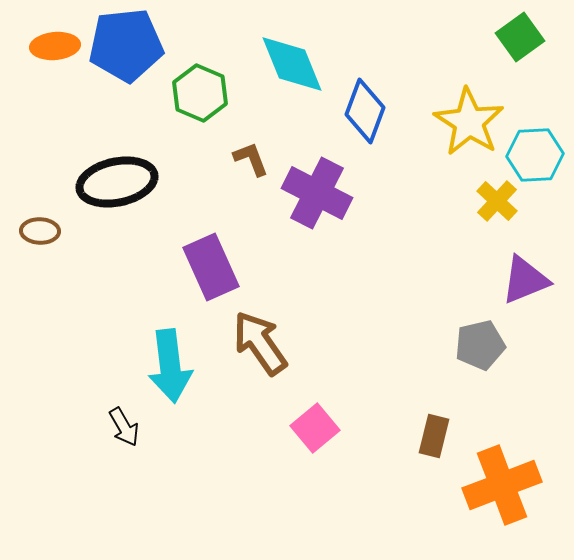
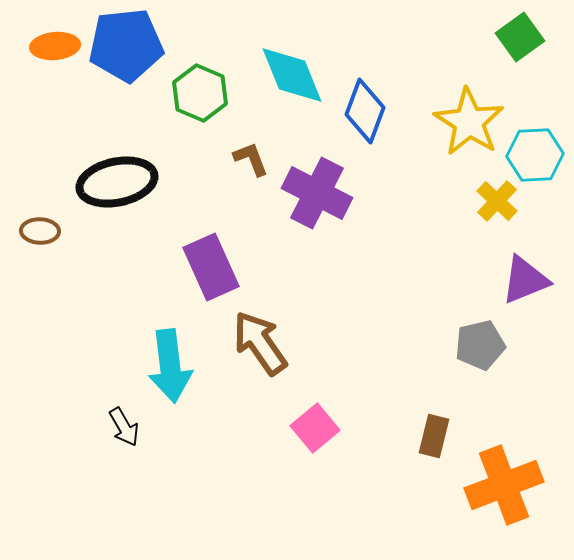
cyan diamond: moved 11 px down
orange cross: moved 2 px right
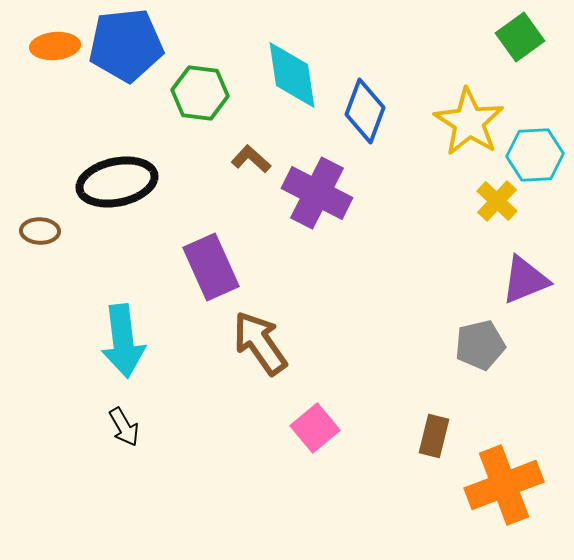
cyan diamond: rotated 14 degrees clockwise
green hexagon: rotated 16 degrees counterclockwise
brown L-shape: rotated 27 degrees counterclockwise
cyan arrow: moved 47 px left, 25 px up
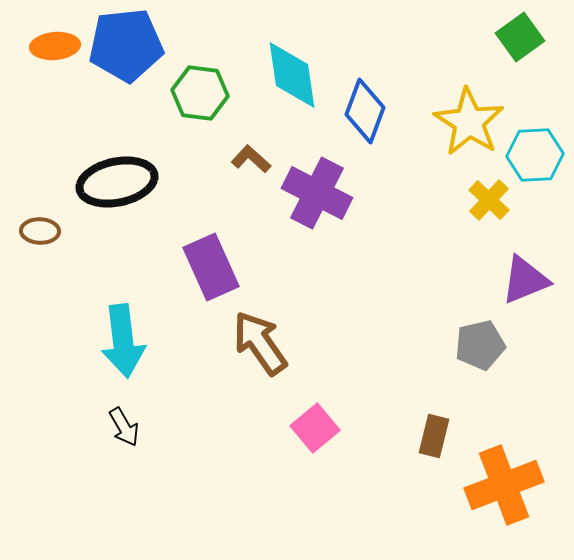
yellow cross: moved 8 px left, 1 px up
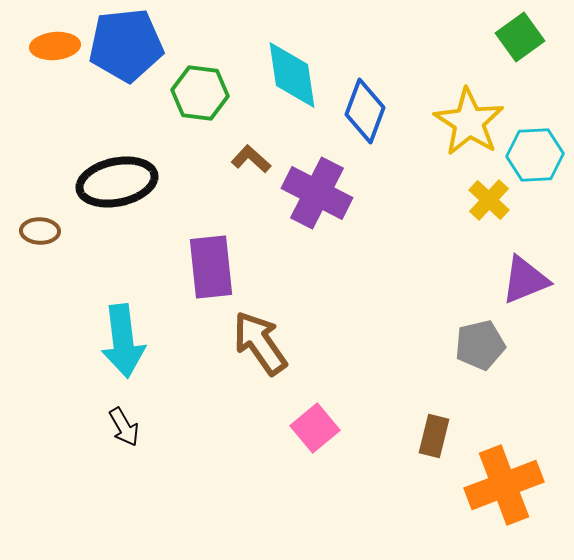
purple rectangle: rotated 18 degrees clockwise
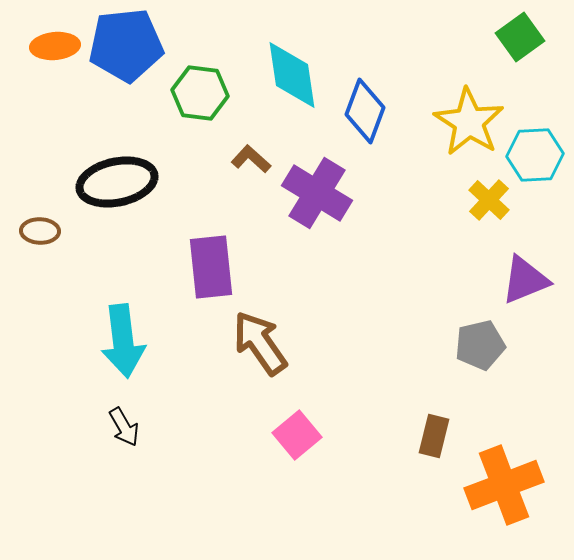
purple cross: rotated 4 degrees clockwise
pink square: moved 18 px left, 7 px down
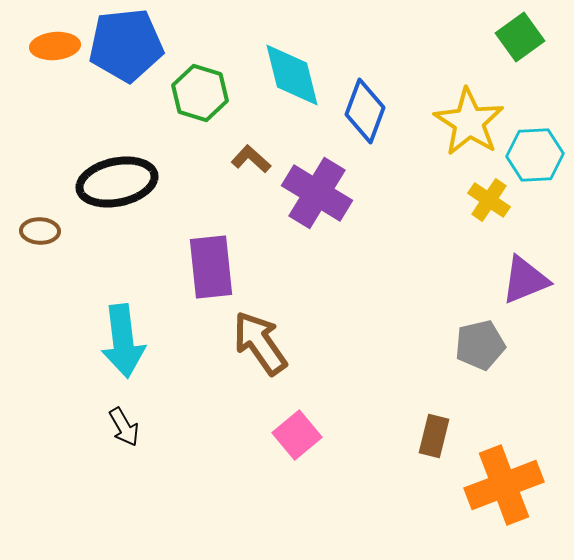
cyan diamond: rotated 6 degrees counterclockwise
green hexagon: rotated 10 degrees clockwise
yellow cross: rotated 9 degrees counterclockwise
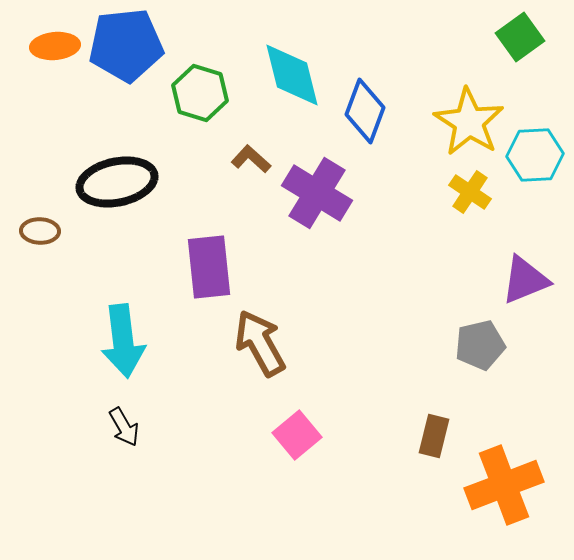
yellow cross: moved 19 px left, 8 px up
purple rectangle: moved 2 px left
brown arrow: rotated 6 degrees clockwise
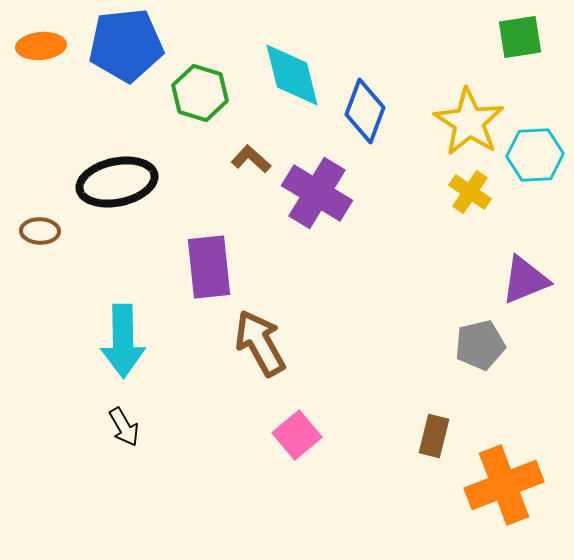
green square: rotated 27 degrees clockwise
orange ellipse: moved 14 px left
cyan arrow: rotated 6 degrees clockwise
